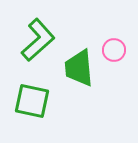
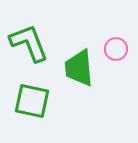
green L-shape: moved 9 px left, 3 px down; rotated 69 degrees counterclockwise
pink circle: moved 2 px right, 1 px up
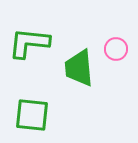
green L-shape: rotated 63 degrees counterclockwise
green square: moved 14 px down; rotated 6 degrees counterclockwise
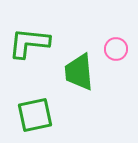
green trapezoid: moved 4 px down
green square: moved 3 px right; rotated 18 degrees counterclockwise
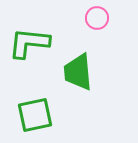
pink circle: moved 19 px left, 31 px up
green trapezoid: moved 1 px left
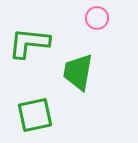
green trapezoid: rotated 15 degrees clockwise
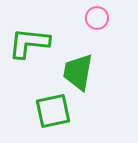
green square: moved 18 px right, 4 px up
